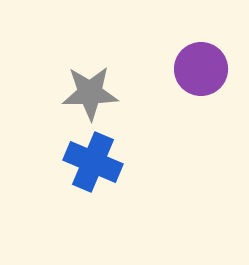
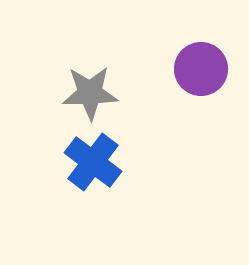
blue cross: rotated 14 degrees clockwise
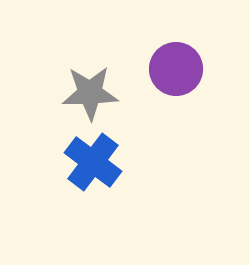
purple circle: moved 25 px left
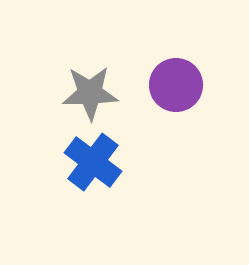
purple circle: moved 16 px down
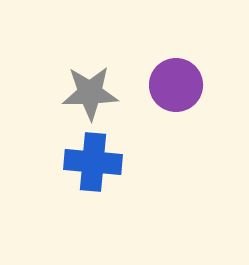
blue cross: rotated 32 degrees counterclockwise
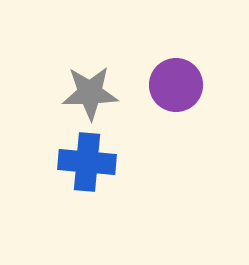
blue cross: moved 6 px left
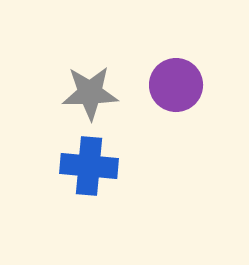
blue cross: moved 2 px right, 4 px down
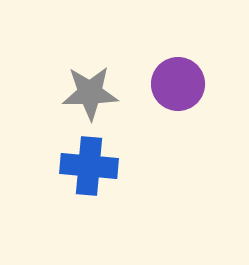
purple circle: moved 2 px right, 1 px up
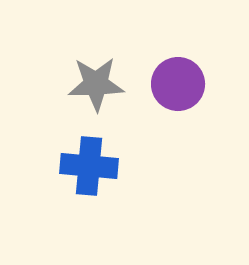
gray star: moved 6 px right, 9 px up
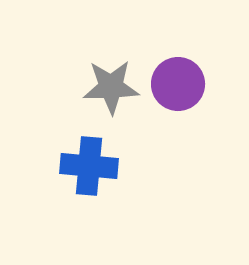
gray star: moved 15 px right, 3 px down
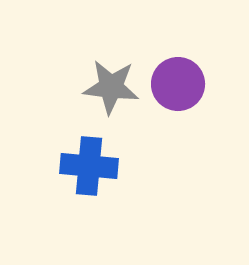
gray star: rotated 8 degrees clockwise
